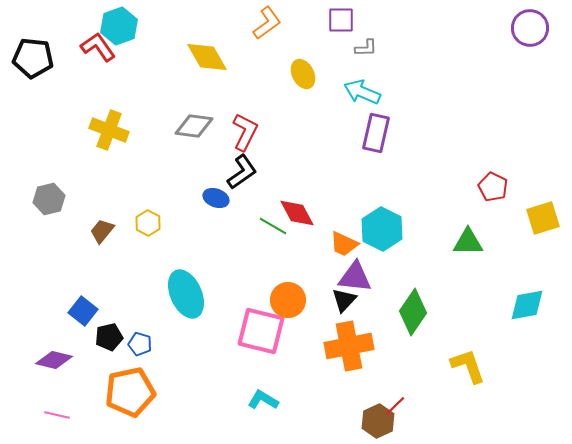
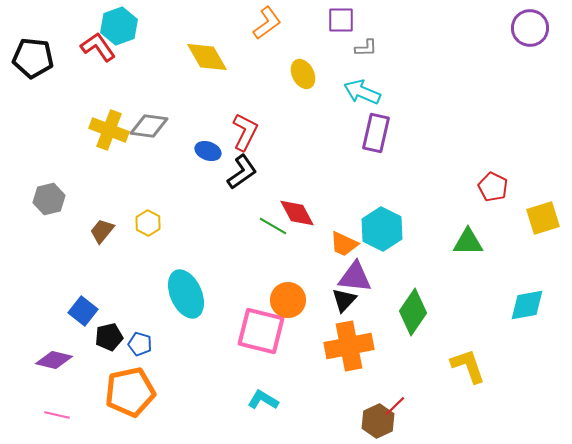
gray diamond at (194, 126): moved 45 px left
blue ellipse at (216, 198): moved 8 px left, 47 px up
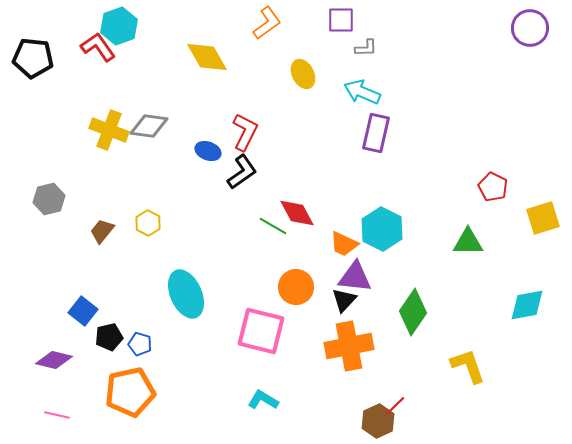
orange circle at (288, 300): moved 8 px right, 13 px up
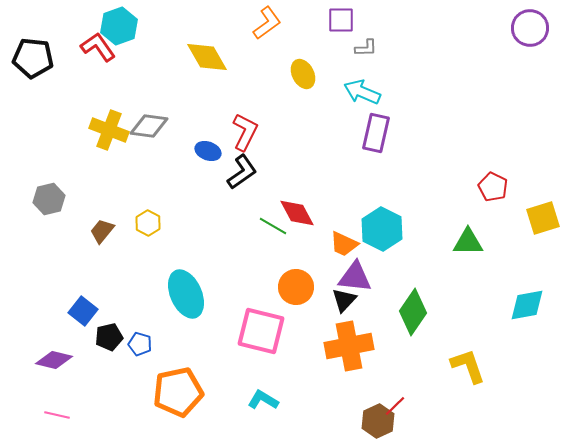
orange pentagon at (130, 392): moved 48 px right
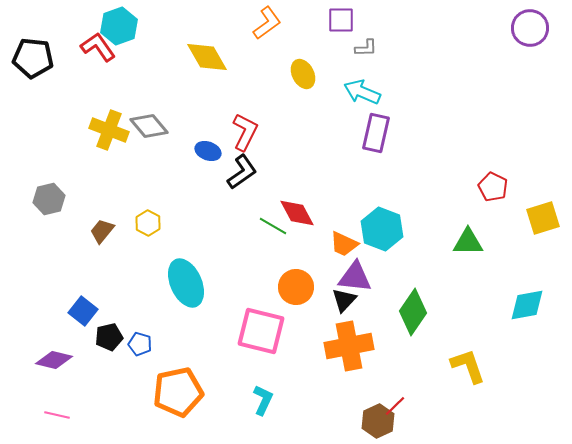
gray diamond at (149, 126): rotated 42 degrees clockwise
cyan hexagon at (382, 229): rotated 6 degrees counterclockwise
cyan ellipse at (186, 294): moved 11 px up
cyan L-shape at (263, 400): rotated 84 degrees clockwise
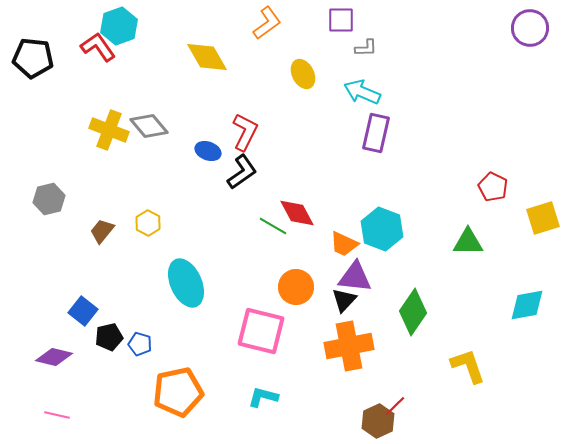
purple diamond at (54, 360): moved 3 px up
cyan L-shape at (263, 400): moved 3 px up; rotated 100 degrees counterclockwise
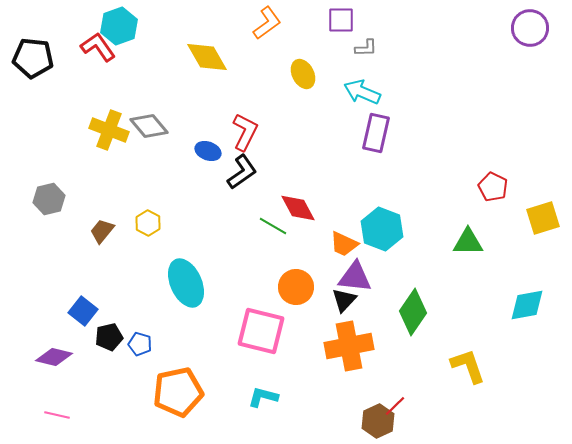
red diamond at (297, 213): moved 1 px right, 5 px up
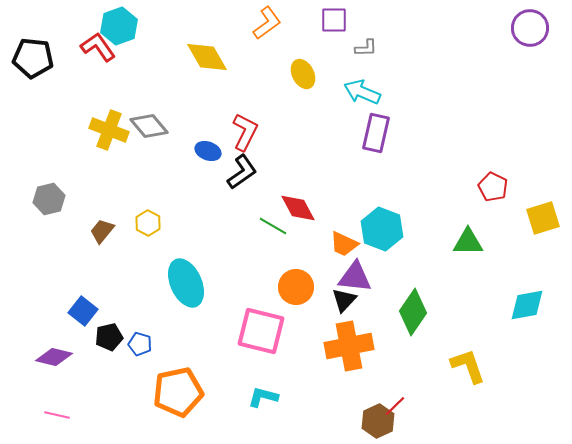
purple square at (341, 20): moved 7 px left
